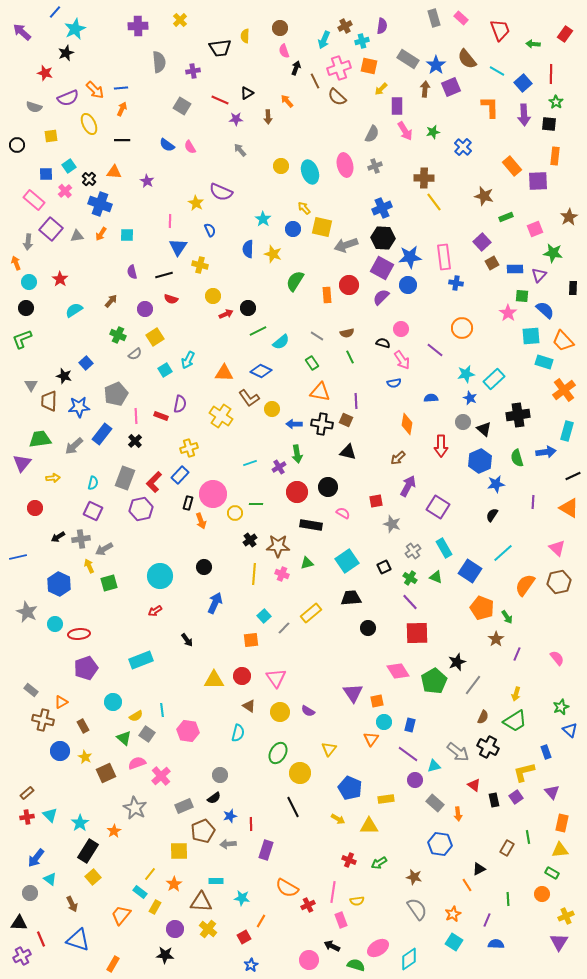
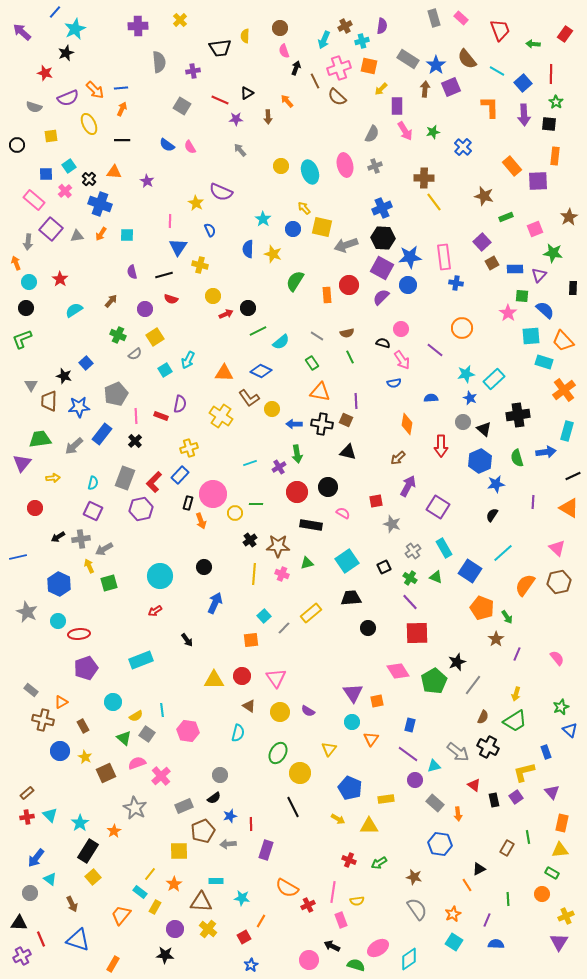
cyan circle at (55, 624): moved 3 px right, 3 px up
cyan circle at (384, 722): moved 32 px left
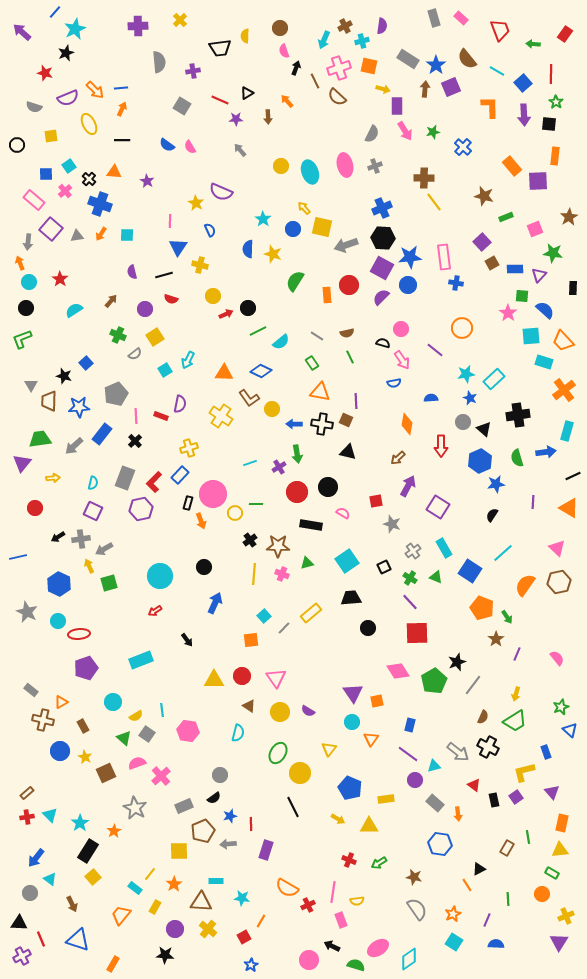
yellow arrow at (381, 89): moved 2 px right; rotated 120 degrees counterclockwise
orange arrow at (16, 263): moved 4 px right
cyan rectangle at (140, 892): moved 5 px left, 4 px up
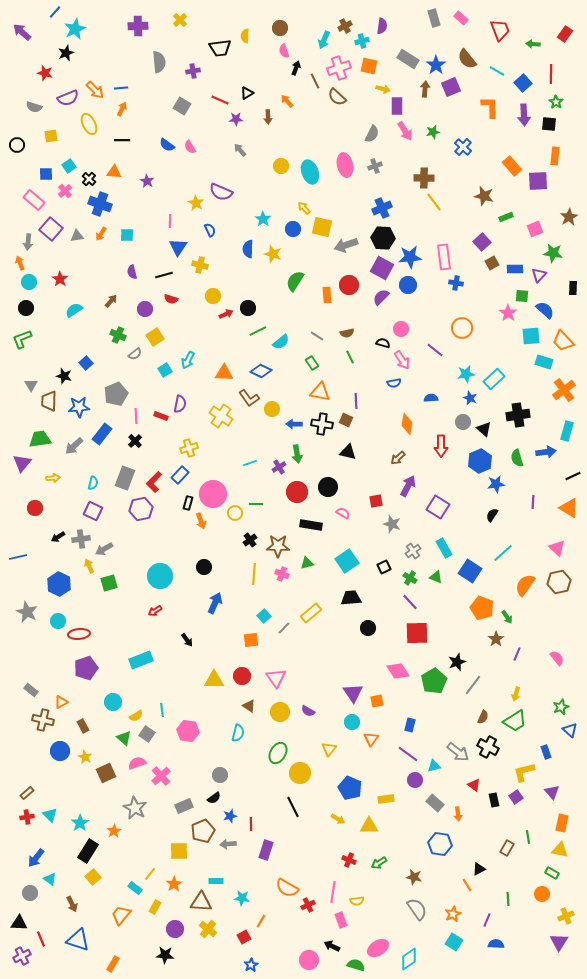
yellow triangle at (560, 850): rotated 18 degrees clockwise
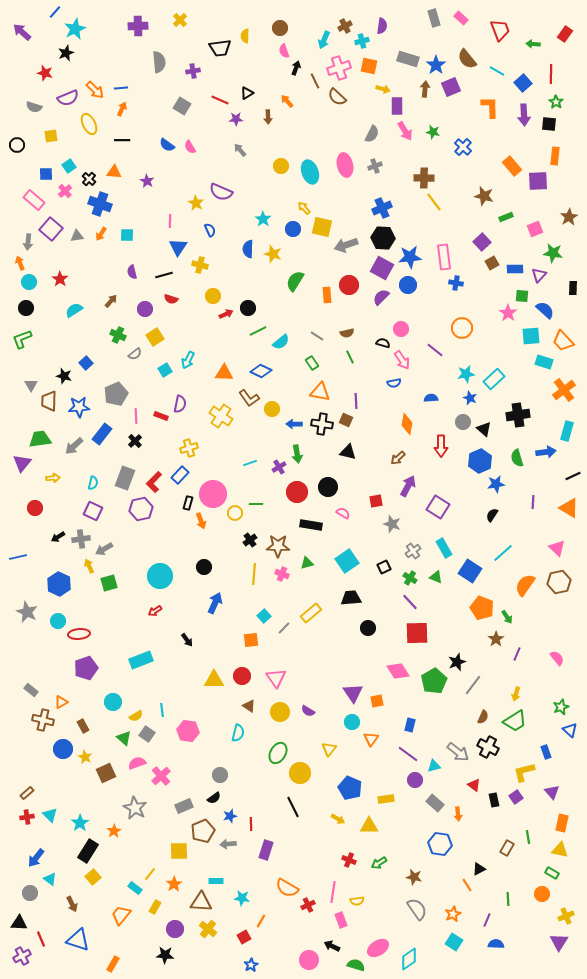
gray rectangle at (408, 59): rotated 15 degrees counterclockwise
green star at (433, 132): rotated 24 degrees clockwise
blue circle at (60, 751): moved 3 px right, 2 px up
